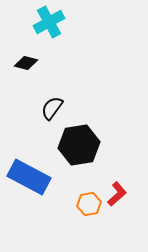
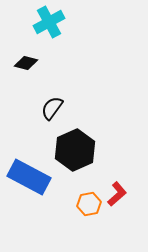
black hexagon: moved 4 px left, 5 px down; rotated 15 degrees counterclockwise
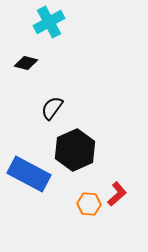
blue rectangle: moved 3 px up
orange hexagon: rotated 15 degrees clockwise
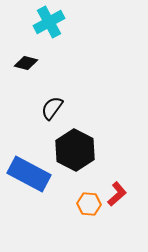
black hexagon: rotated 9 degrees counterclockwise
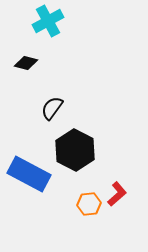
cyan cross: moved 1 px left, 1 px up
orange hexagon: rotated 10 degrees counterclockwise
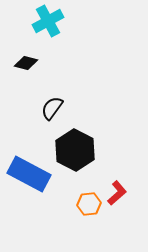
red L-shape: moved 1 px up
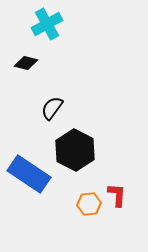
cyan cross: moved 1 px left, 3 px down
blue rectangle: rotated 6 degrees clockwise
red L-shape: moved 2 px down; rotated 45 degrees counterclockwise
